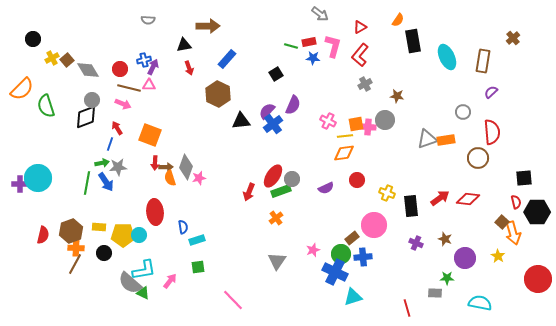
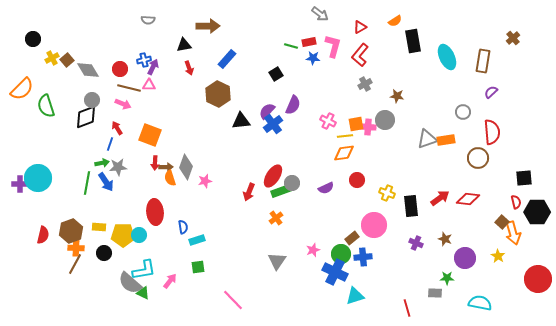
orange semicircle at (398, 20): moved 3 px left, 1 px down; rotated 24 degrees clockwise
pink star at (199, 178): moved 6 px right, 3 px down
gray circle at (292, 179): moved 4 px down
cyan triangle at (353, 297): moved 2 px right, 1 px up
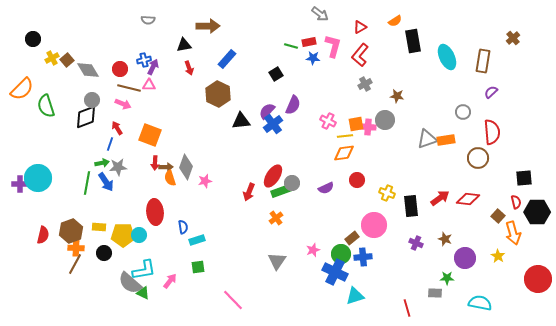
brown square at (502, 222): moved 4 px left, 6 px up
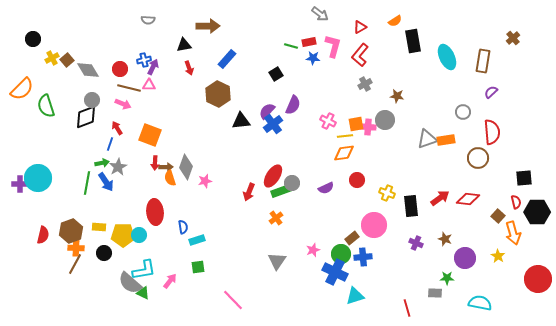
gray star at (118, 167): rotated 24 degrees counterclockwise
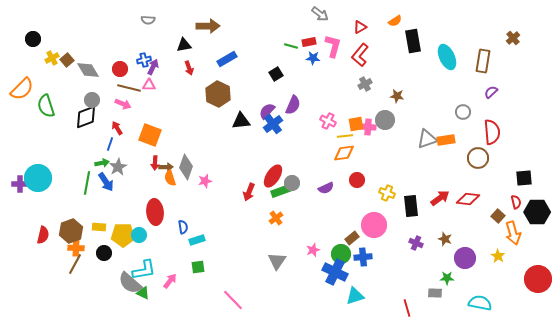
blue rectangle at (227, 59): rotated 18 degrees clockwise
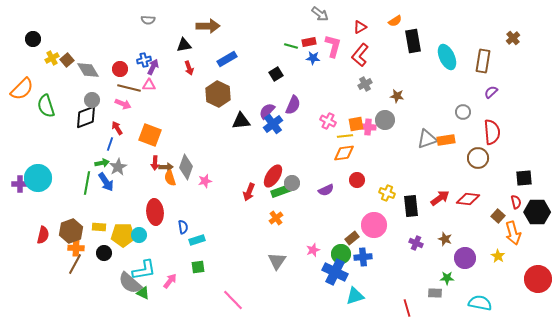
purple semicircle at (326, 188): moved 2 px down
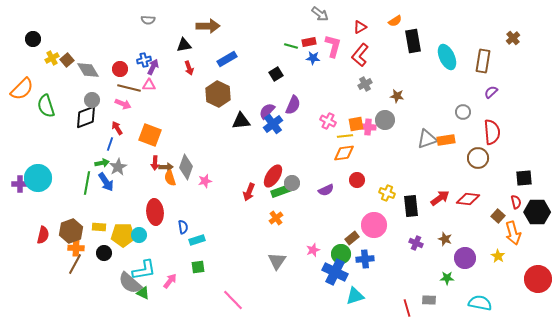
blue cross at (363, 257): moved 2 px right, 2 px down
gray rectangle at (435, 293): moved 6 px left, 7 px down
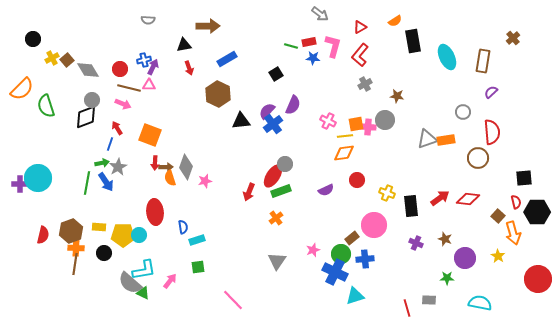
gray circle at (292, 183): moved 7 px left, 19 px up
brown line at (75, 264): rotated 20 degrees counterclockwise
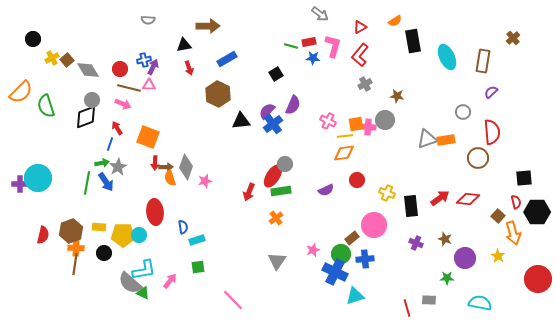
orange semicircle at (22, 89): moved 1 px left, 3 px down
orange square at (150, 135): moved 2 px left, 2 px down
green rectangle at (281, 191): rotated 12 degrees clockwise
